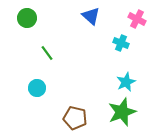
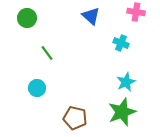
pink cross: moved 1 px left, 7 px up; rotated 18 degrees counterclockwise
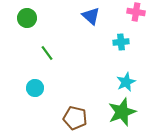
cyan cross: moved 1 px up; rotated 28 degrees counterclockwise
cyan circle: moved 2 px left
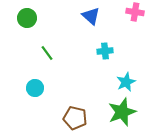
pink cross: moved 1 px left
cyan cross: moved 16 px left, 9 px down
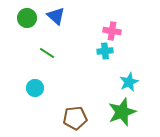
pink cross: moved 23 px left, 19 px down
blue triangle: moved 35 px left
green line: rotated 21 degrees counterclockwise
cyan star: moved 3 px right
brown pentagon: rotated 20 degrees counterclockwise
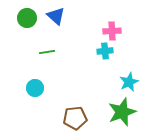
pink cross: rotated 12 degrees counterclockwise
green line: moved 1 px up; rotated 42 degrees counterclockwise
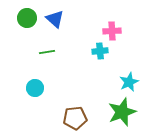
blue triangle: moved 1 px left, 3 px down
cyan cross: moved 5 px left
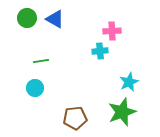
blue triangle: rotated 12 degrees counterclockwise
green line: moved 6 px left, 9 px down
